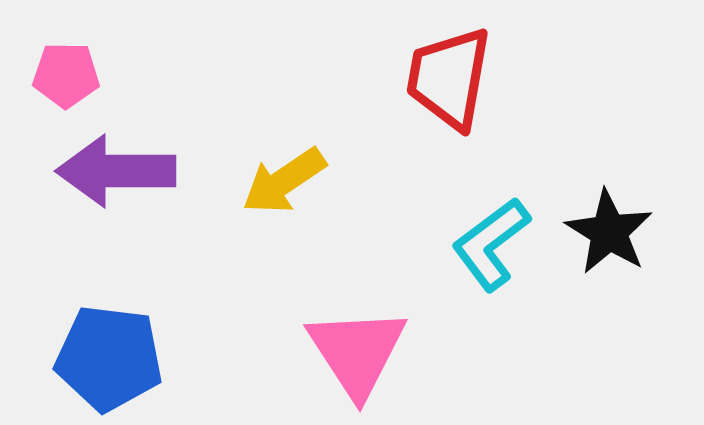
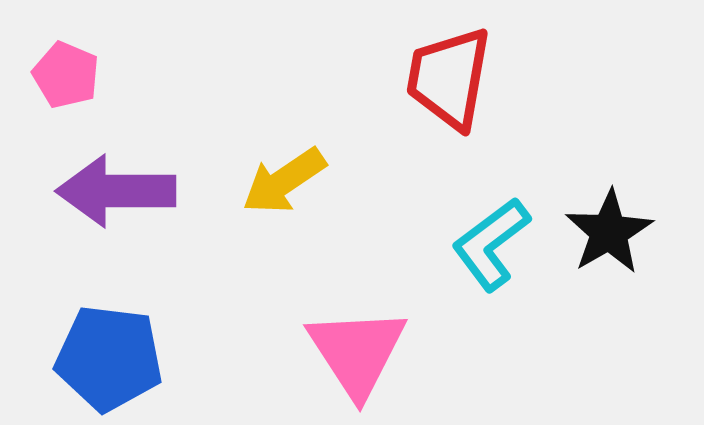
pink pentagon: rotated 22 degrees clockwise
purple arrow: moved 20 px down
black star: rotated 10 degrees clockwise
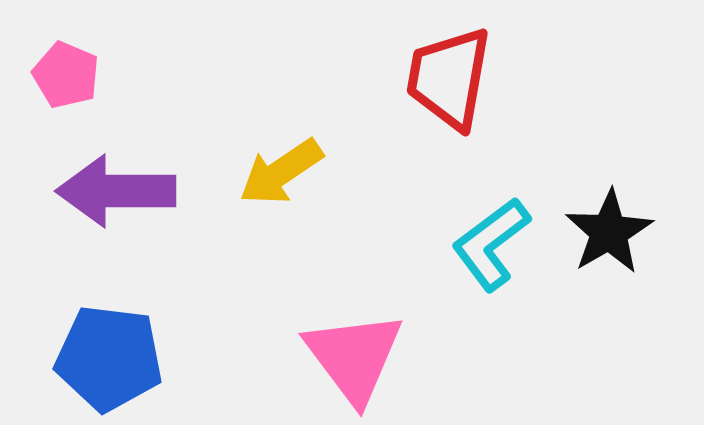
yellow arrow: moved 3 px left, 9 px up
pink triangle: moved 3 px left, 5 px down; rotated 4 degrees counterclockwise
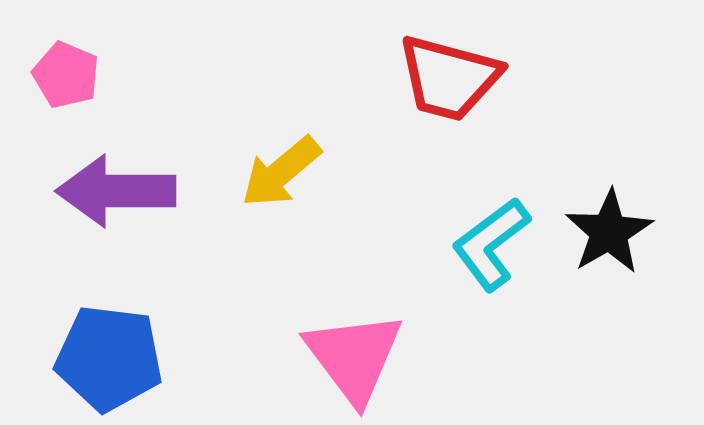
red trapezoid: rotated 85 degrees counterclockwise
yellow arrow: rotated 6 degrees counterclockwise
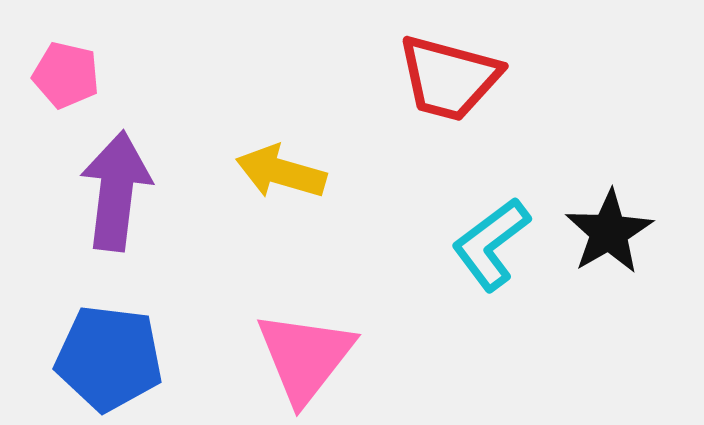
pink pentagon: rotated 10 degrees counterclockwise
yellow arrow: rotated 56 degrees clockwise
purple arrow: rotated 97 degrees clockwise
pink triangle: moved 49 px left; rotated 15 degrees clockwise
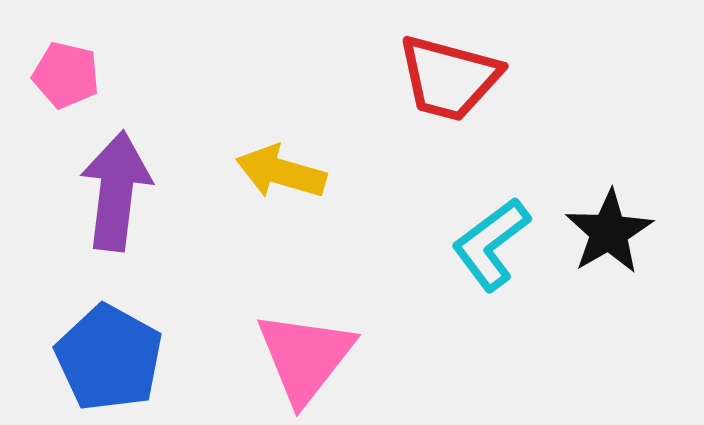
blue pentagon: rotated 22 degrees clockwise
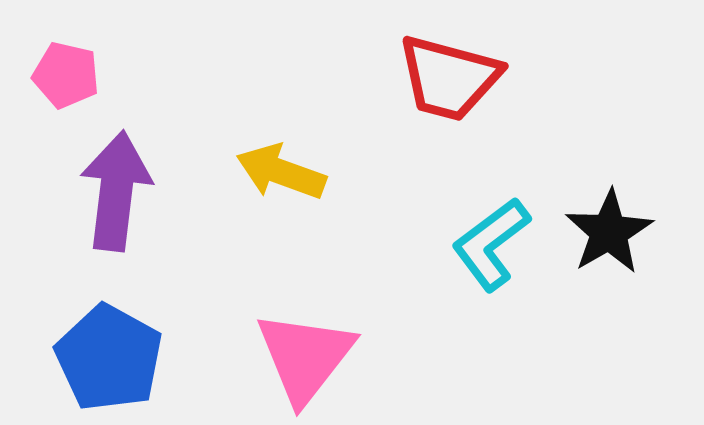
yellow arrow: rotated 4 degrees clockwise
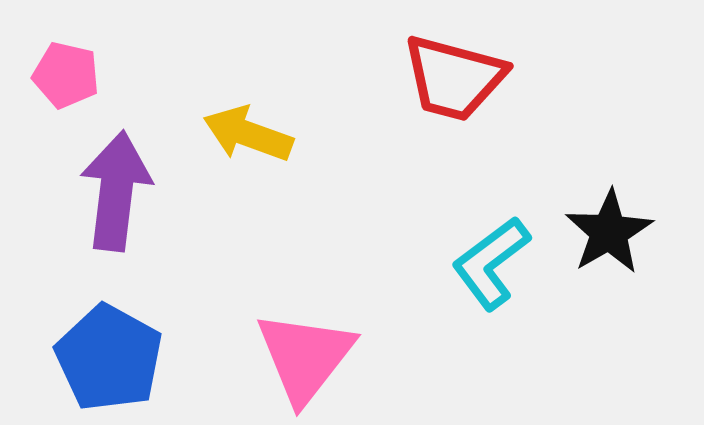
red trapezoid: moved 5 px right
yellow arrow: moved 33 px left, 38 px up
cyan L-shape: moved 19 px down
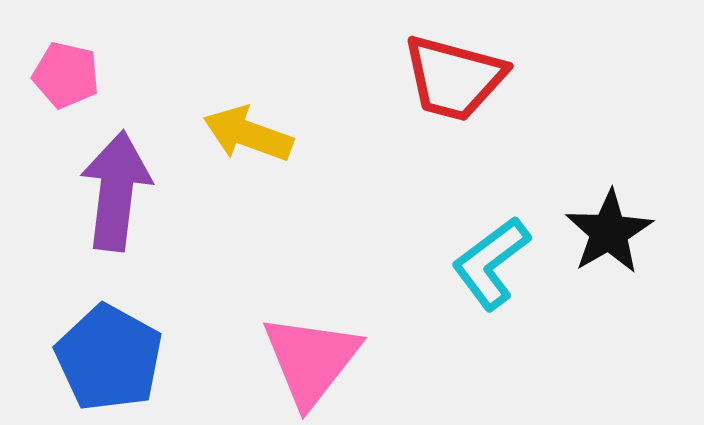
pink triangle: moved 6 px right, 3 px down
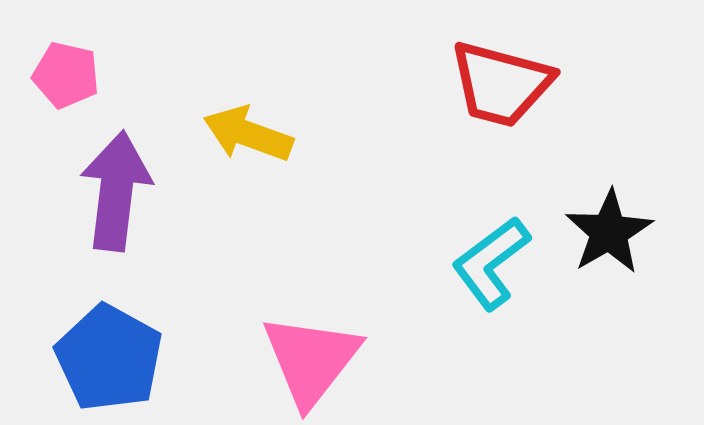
red trapezoid: moved 47 px right, 6 px down
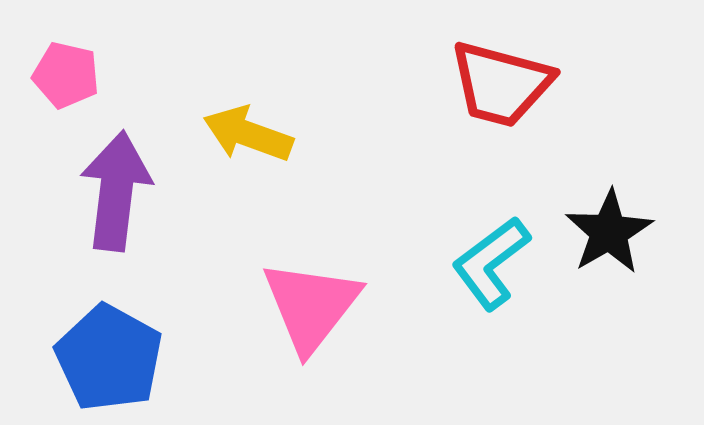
pink triangle: moved 54 px up
